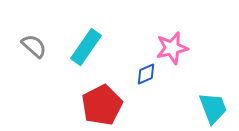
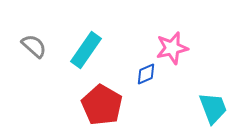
cyan rectangle: moved 3 px down
red pentagon: rotated 15 degrees counterclockwise
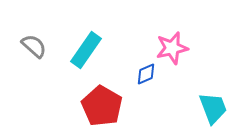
red pentagon: moved 1 px down
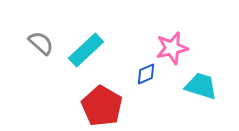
gray semicircle: moved 7 px right, 3 px up
cyan rectangle: rotated 12 degrees clockwise
cyan trapezoid: moved 12 px left, 22 px up; rotated 52 degrees counterclockwise
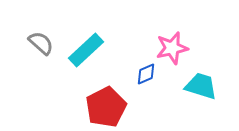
red pentagon: moved 4 px right, 1 px down; rotated 15 degrees clockwise
